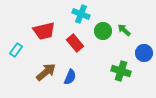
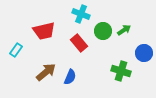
green arrow: rotated 104 degrees clockwise
red rectangle: moved 4 px right
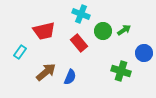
cyan rectangle: moved 4 px right, 2 px down
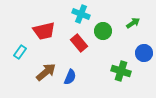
green arrow: moved 9 px right, 7 px up
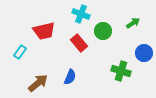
brown arrow: moved 8 px left, 11 px down
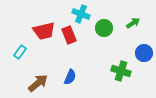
green circle: moved 1 px right, 3 px up
red rectangle: moved 10 px left, 8 px up; rotated 18 degrees clockwise
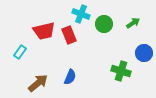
green circle: moved 4 px up
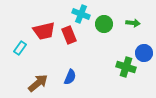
green arrow: rotated 40 degrees clockwise
cyan rectangle: moved 4 px up
green cross: moved 5 px right, 4 px up
